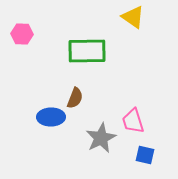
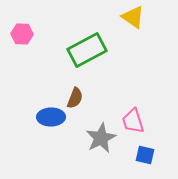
green rectangle: moved 1 px up; rotated 27 degrees counterclockwise
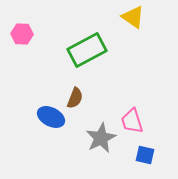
blue ellipse: rotated 28 degrees clockwise
pink trapezoid: moved 1 px left
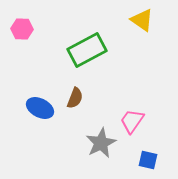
yellow triangle: moved 9 px right, 3 px down
pink hexagon: moved 5 px up
blue ellipse: moved 11 px left, 9 px up
pink trapezoid: rotated 52 degrees clockwise
gray star: moved 5 px down
blue square: moved 3 px right, 5 px down
